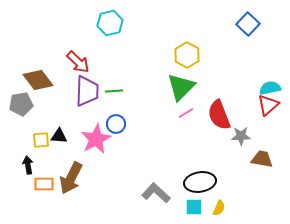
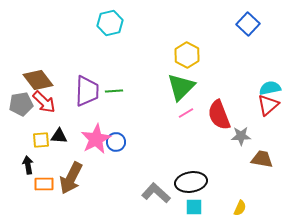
red arrow: moved 34 px left, 40 px down
blue circle: moved 18 px down
black ellipse: moved 9 px left
yellow semicircle: moved 21 px right
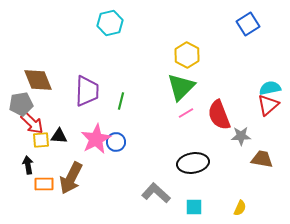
blue square: rotated 15 degrees clockwise
brown diamond: rotated 16 degrees clockwise
green line: moved 7 px right, 10 px down; rotated 72 degrees counterclockwise
red arrow: moved 12 px left, 21 px down
black ellipse: moved 2 px right, 19 px up
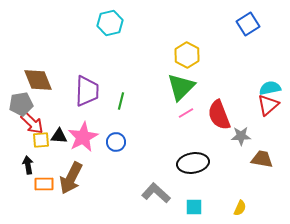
pink star: moved 13 px left, 2 px up
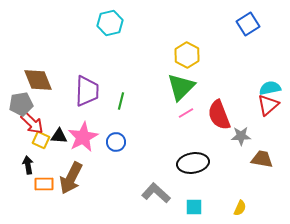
yellow square: rotated 30 degrees clockwise
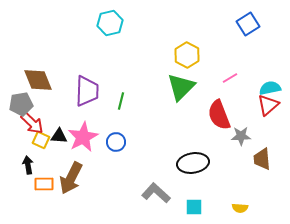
pink line: moved 44 px right, 35 px up
brown trapezoid: rotated 105 degrees counterclockwise
yellow semicircle: rotated 70 degrees clockwise
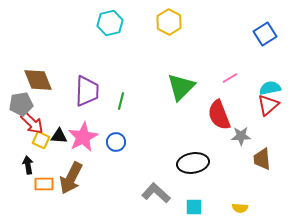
blue square: moved 17 px right, 10 px down
yellow hexagon: moved 18 px left, 33 px up
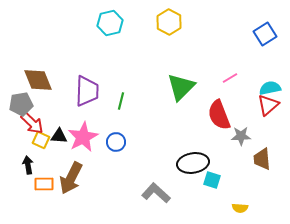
cyan square: moved 18 px right, 27 px up; rotated 18 degrees clockwise
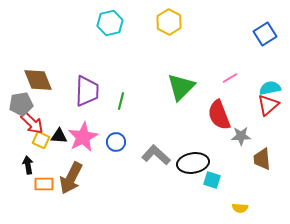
gray L-shape: moved 38 px up
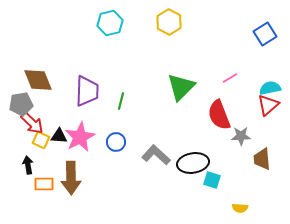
pink star: moved 3 px left
brown arrow: rotated 28 degrees counterclockwise
